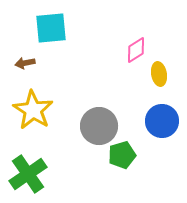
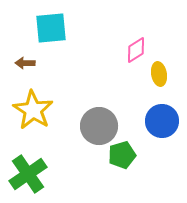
brown arrow: rotated 12 degrees clockwise
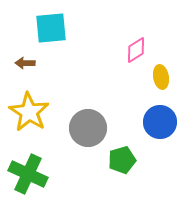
yellow ellipse: moved 2 px right, 3 px down
yellow star: moved 4 px left, 2 px down
blue circle: moved 2 px left, 1 px down
gray circle: moved 11 px left, 2 px down
green pentagon: moved 5 px down
green cross: rotated 30 degrees counterclockwise
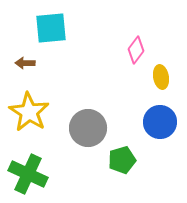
pink diamond: rotated 20 degrees counterclockwise
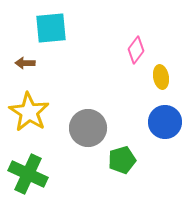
blue circle: moved 5 px right
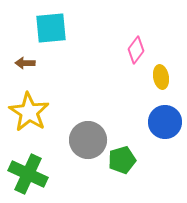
gray circle: moved 12 px down
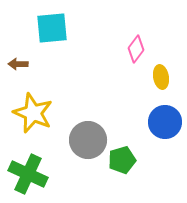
cyan square: moved 1 px right
pink diamond: moved 1 px up
brown arrow: moved 7 px left, 1 px down
yellow star: moved 4 px right, 1 px down; rotated 9 degrees counterclockwise
